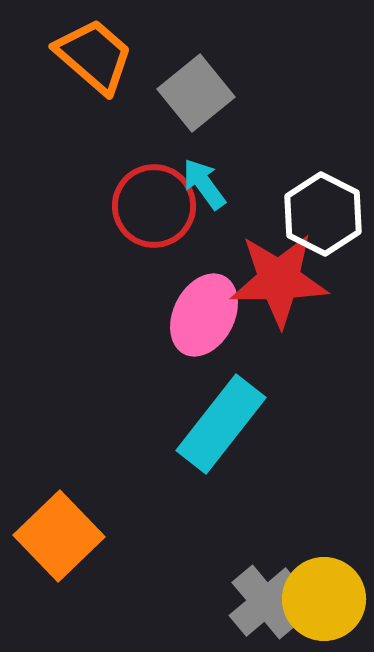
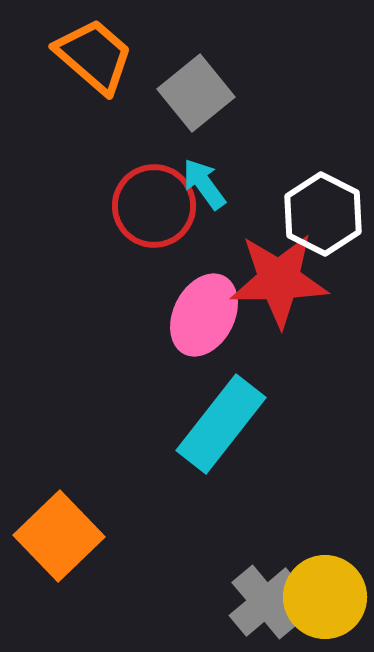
yellow circle: moved 1 px right, 2 px up
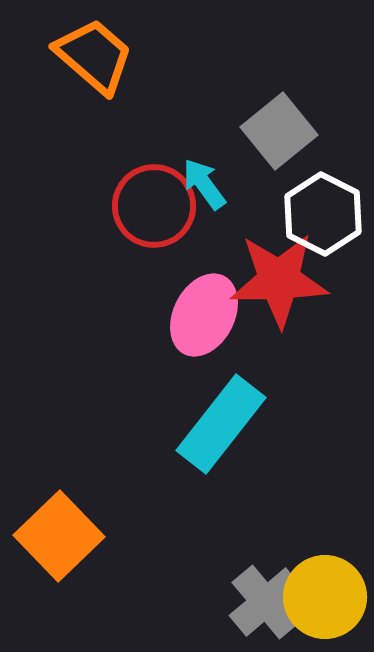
gray square: moved 83 px right, 38 px down
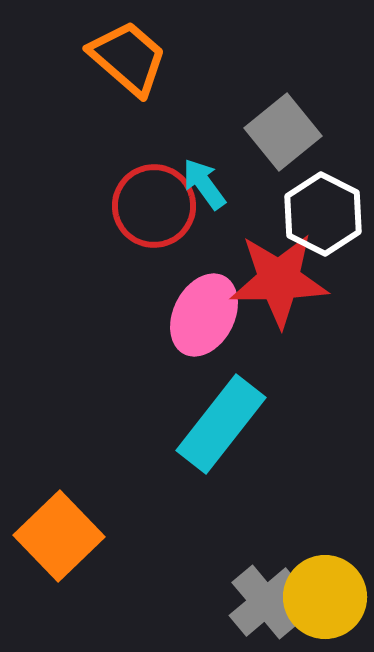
orange trapezoid: moved 34 px right, 2 px down
gray square: moved 4 px right, 1 px down
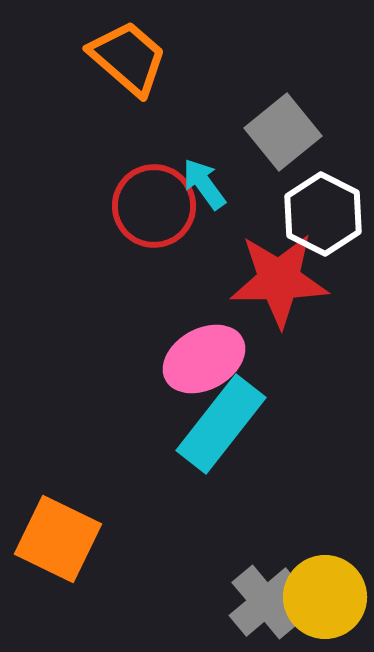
pink ellipse: moved 44 px down; rotated 34 degrees clockwise
orange square: moved 1 px left, 3 px down; rotated 20 degrees counterclockwise
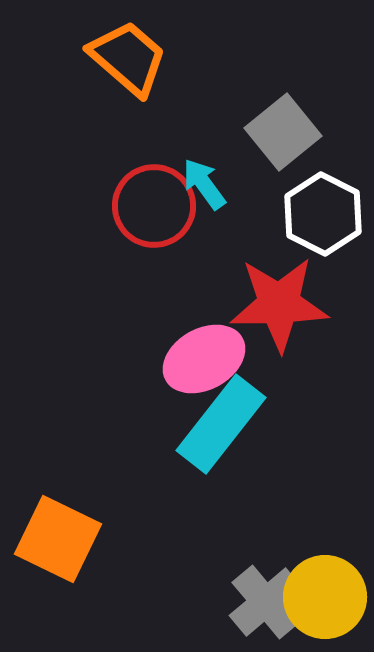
red star: moved 24 px down
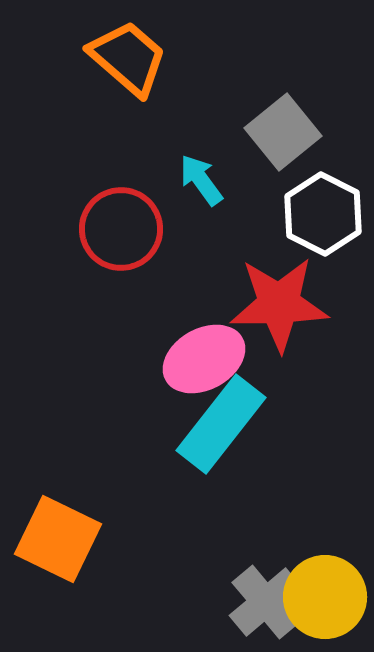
cyan arrow: moved 3 px left, 4 px up
red circle: moved 33 px left, 23 px down
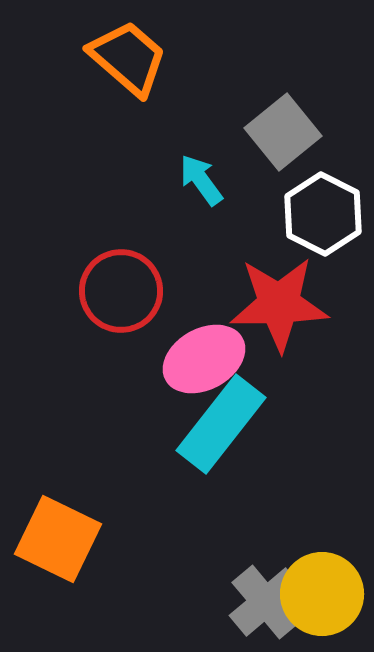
red circle: moved 62 px down
yellow circle: moved 3 px left, 3 px up
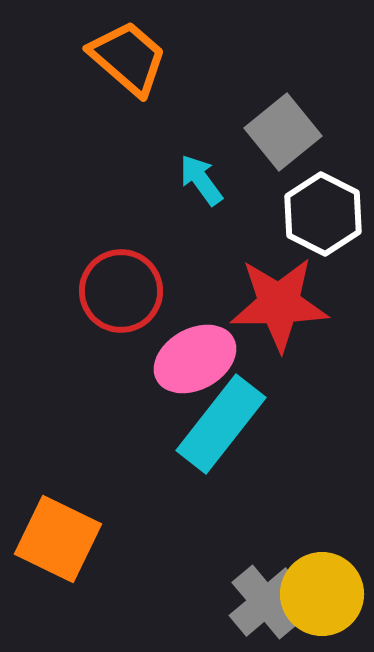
pink ellipse: moved 9 px left
